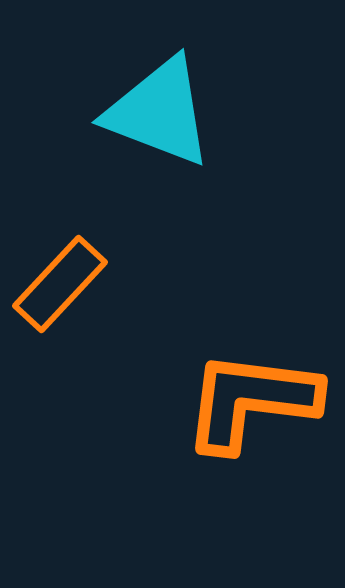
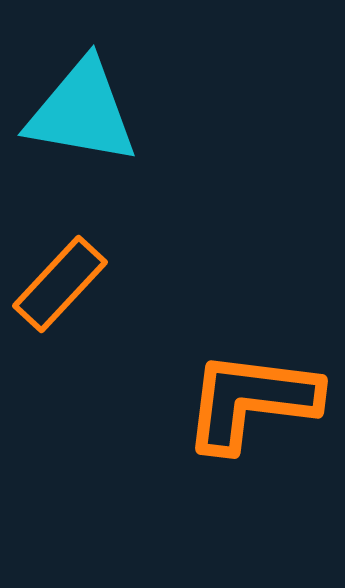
cyan triangle: moved 77 px left; rotated 11 degrees counterclockwise
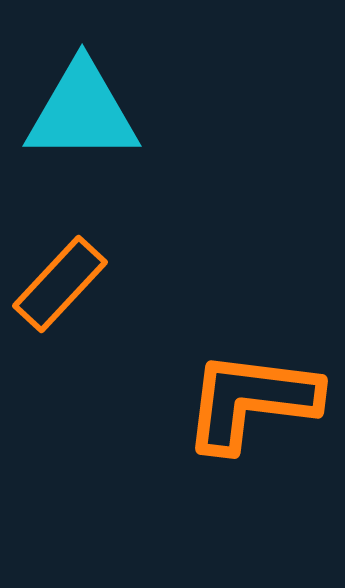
cyan triangle: rotated 10 degrees counterclockwise
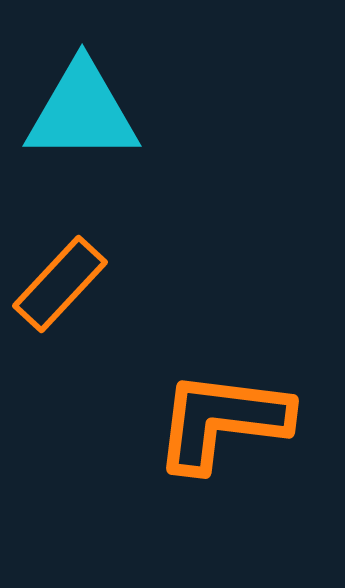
orange L-shape: moved 29 px left, 20 px down
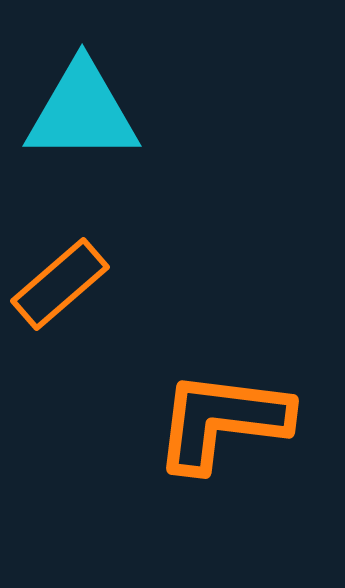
orange rectangle: rotated 6 degrees clockwise
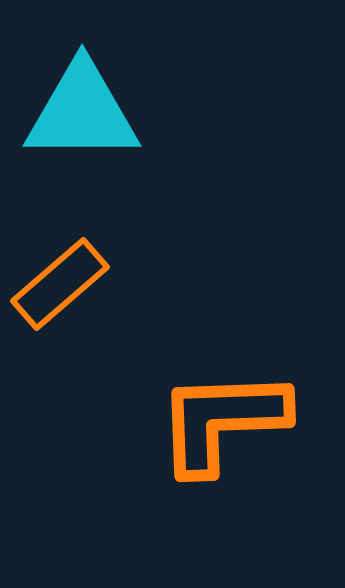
orange L-shape: rotated 9 degrees counterclockwise
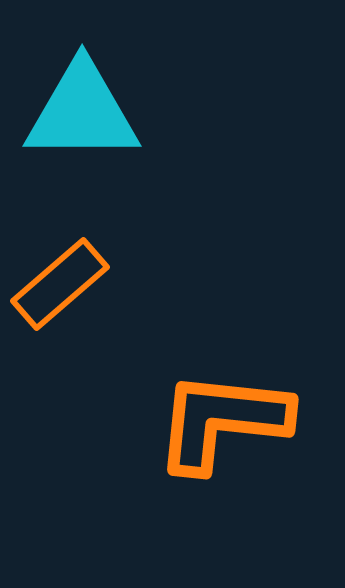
orange L-shape: rotated 8 degrees clockwise
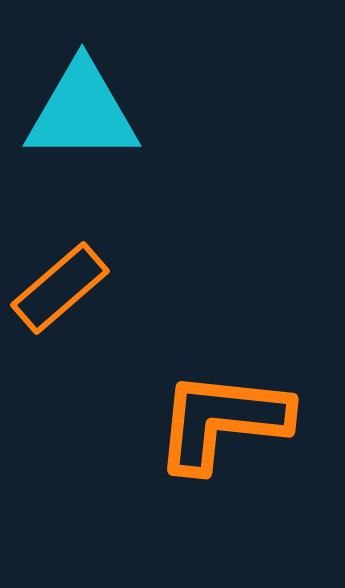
orange rectangle: moved 4 px down
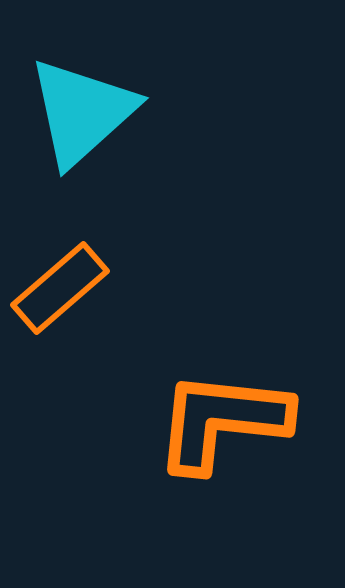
cyan triangle: rotated 42 degrees counterclockwise
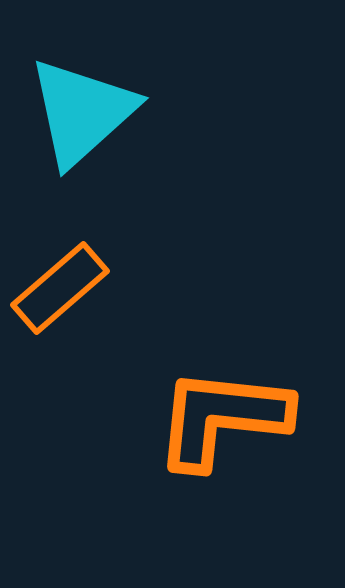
orange L-shape: moved 3 px up
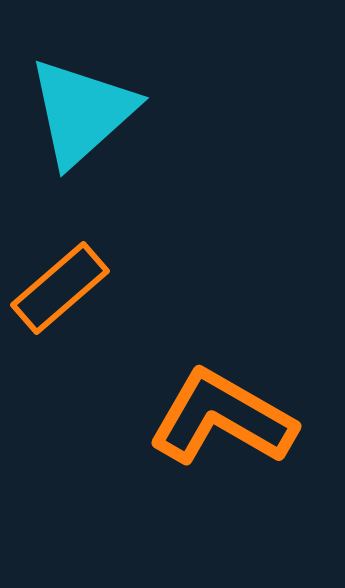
orange L-shape: rotated 24 degrees clockwise
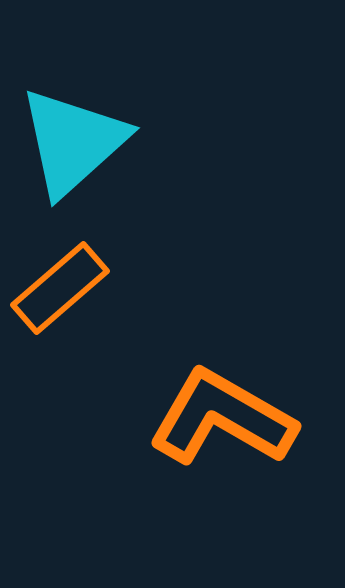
cyan triangle: moved 9 px left, 30 px down
